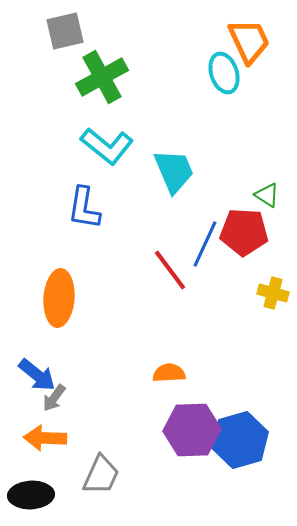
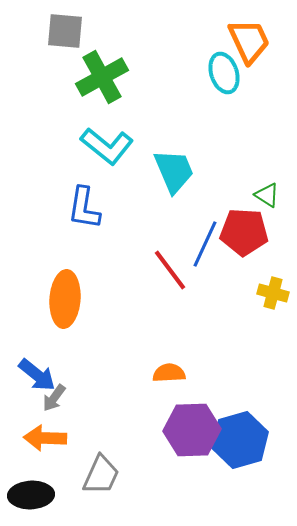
gray square: rotated 18 degrees clockwise
orange ellipse: moved 6 px right, 1 px down
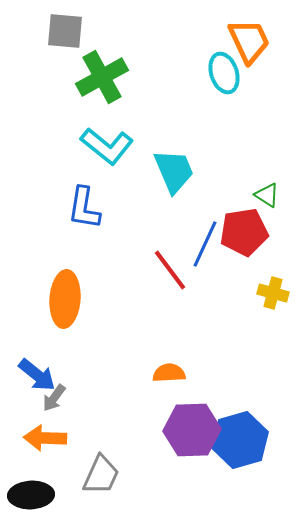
red pentagon: rotated 12 degrees counterclockwise
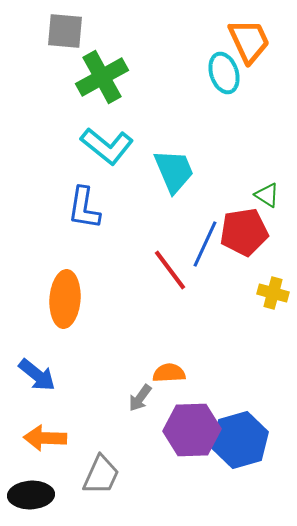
gray arrow: moved 86 px right
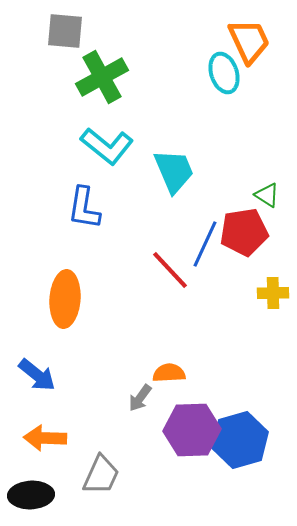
red line: rotated 6 degrees counterclockwise
yellow cross: rotated 16 degrees counterclockwise
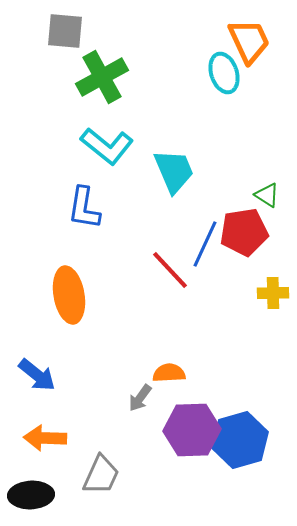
orange ellipse: moved 4 px right, 4 px up; rotated 14 degrees counterclockwise
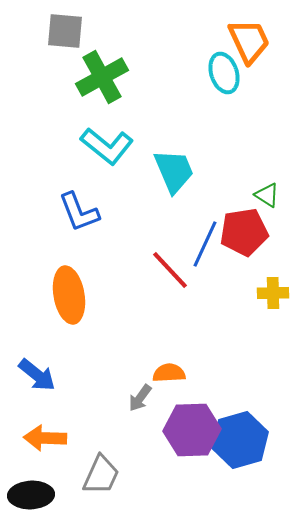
blue L-shape: moved 5 px left, 4 px down; rotated 30 degrees counterclockwise
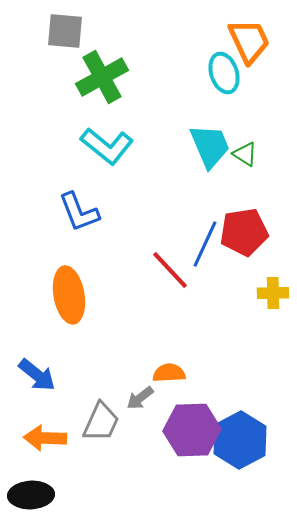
cyan trapezoid: moved 36 px right, 25 px up
green triangle: moved 22 px left, 41 px up
gray arrow: rotated 16 degrees clockwise
blue hexagon: rotated 12 degrees counterclockwise
gray trapezoid: moved 53 px up
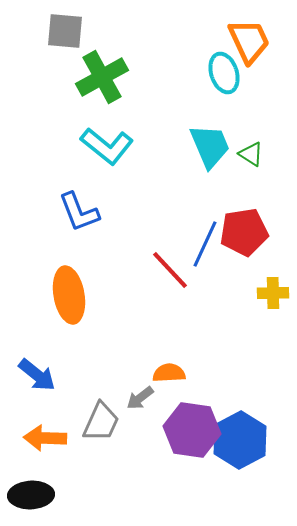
green triangle: moved 6 px right
purple hexagon: rotated 10 degrees clockwise
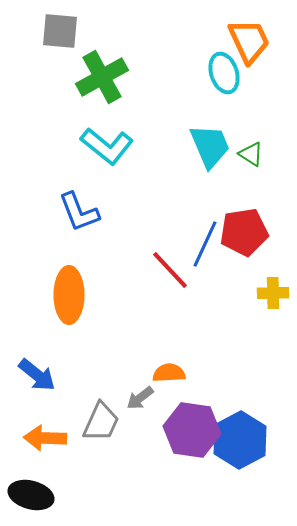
gray square: moved 5 px left
orange ellipse: rotated 10 degrees clockwise
black ellipse: rotated 18 degrees clockwise
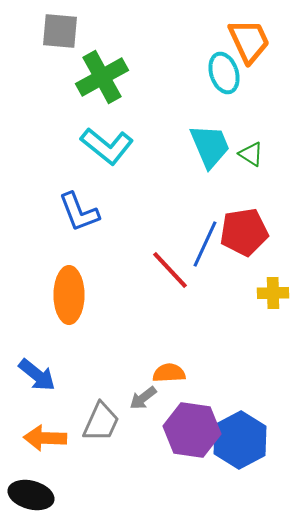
gray arrow: moved 3 px right
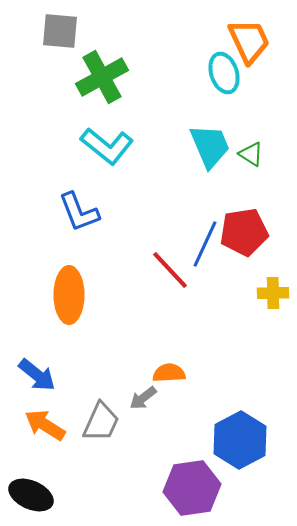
purple hexagon: moved 58 px down; rotated 16 degrees counterclockwise
orange arrow: moved 13 px up; rotated 30 degrees clockwise
black ellipse: rotated 9 degrees clockwise
